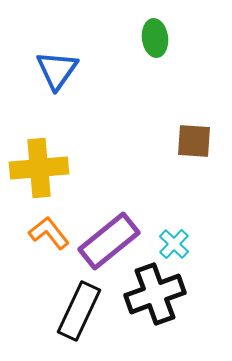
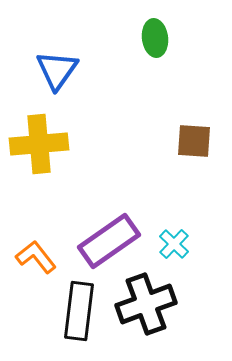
yellow cross: moved 24 px up
orange L-shape: moved 13 px left, 24 px down
purple rectangle: rotated 4 degrees clockwise
black cross: moved 9 px left, 10 px down
black rectangle: rotated 18 degrees counterclockwise
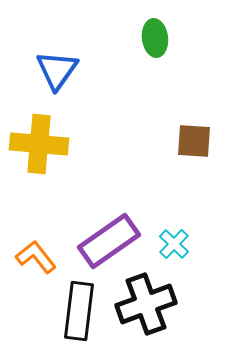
yellow cross: rotated 10 degrees clockwise
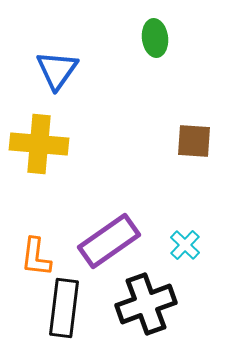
cyan cross: moved 11 px right, 1 px down
orange L-shape: rotated 135 degrees counterclockwise
black rectangle: moved 15 px left, 3 px up
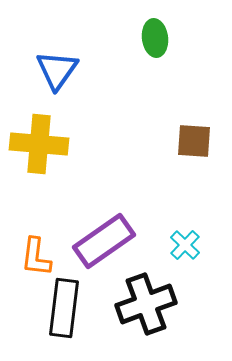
purple rectangle: moved 5 px left
